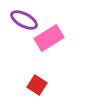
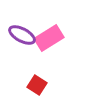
purple ellipse: moved 2 px left, 15 px down
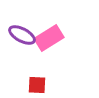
red square: rotated 30 degrees counterclockwise
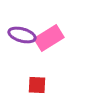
purple ellipse: rotated 12 degrees counterclockwise
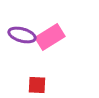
pink rectangle: moved 1 px right, 1 px up
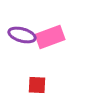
pink rectangle: rotated 12 degrees clockwise
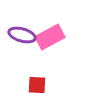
pink rectangle: rotated 8 degrees counterclockwise
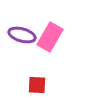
pink rectangle: rotated 32 degrees counterclockwise
